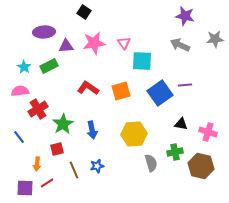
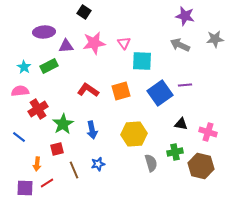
red L-shape: moved 2 px down
blue line: rotated 16 degrees counterclockwise
blue star: moved 1 px right, 2 px up
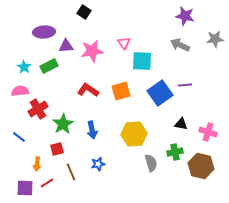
pink star: moved 2 px left, 8 px down
brown line: moved 3 px left, 2 px down
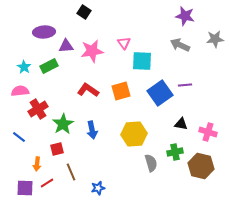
blue star: moved 24 px down
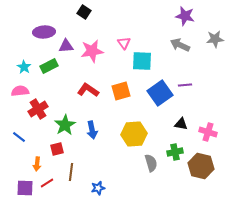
green star: moved 2 px right, 1 px down
brown line: rotated 30 degrees clockwise
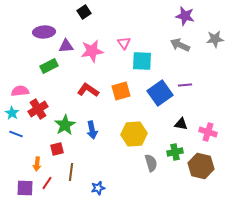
black square: rotated 24 degrees clockwise
cyan star: moved 12 px left, 46 px down
blue line: moved 3 px left, 3 px up; rotated 16 degrees counterclockwise
red line: rotated 24 degrees counterclockwise
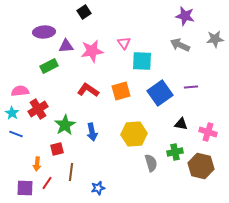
purple line: moved 6 px right, 2 px down
blue arrow: moved 2 px down
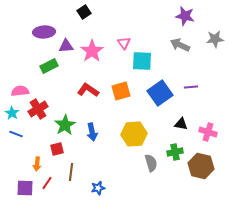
pink star: rotated 25 degrees counterclockwise
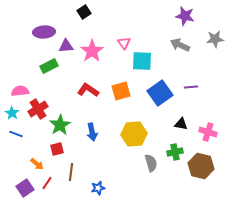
green star: moved 5 px left
orange arrow: rotated 56 degrees counterclockwise
purple square: rotated 36 degrees counterclockwise
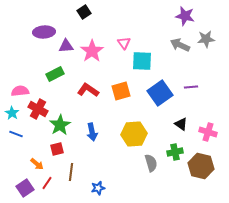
gray star: moved 9 px left
green rectangle: moved 6 px right, 8 px down
red cross: rotated 30 degrees counterclockwise
black triangle: rotated 24 degrees clockwise
